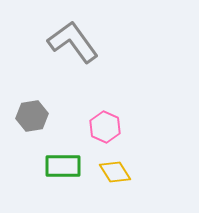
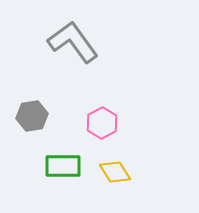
pink hexagon: moved 3 px left, 4 px up; rotated 8 degrees clockwise
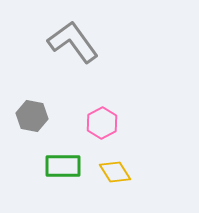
gray hexagon: rotated 20 degrees clockwise
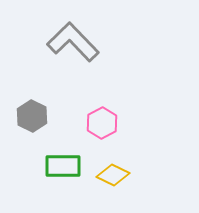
gray L-shape: rotated 8 degrees counterclockwise
gray hexagon: rotated 16 degrees clockwise
yellow diamond: moved 2 px left, 3 px down; rotated 32 degrees counterclockwise
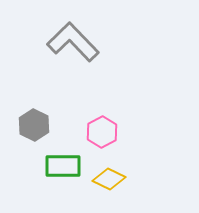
gray hexagon: moved 2 px right, 9 px down
pink hexagon: moved 9 px down
yellow diamond: moved 4 px left, 4 px down
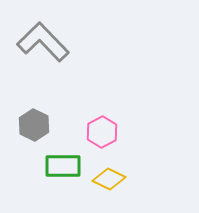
gray L-shape: moved 30 px left
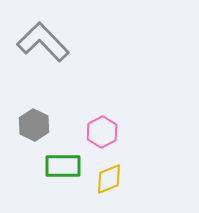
yellow diamond: rotated 48 degrees counterclockwise
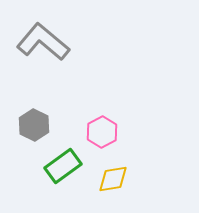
gray L-shape: rotated 6 degrees counterclockwise
green rectangle: rotated 36 degrees counterclockwise
yellow diamond: moved 4 px right; rotated 12 degrees clockwise
